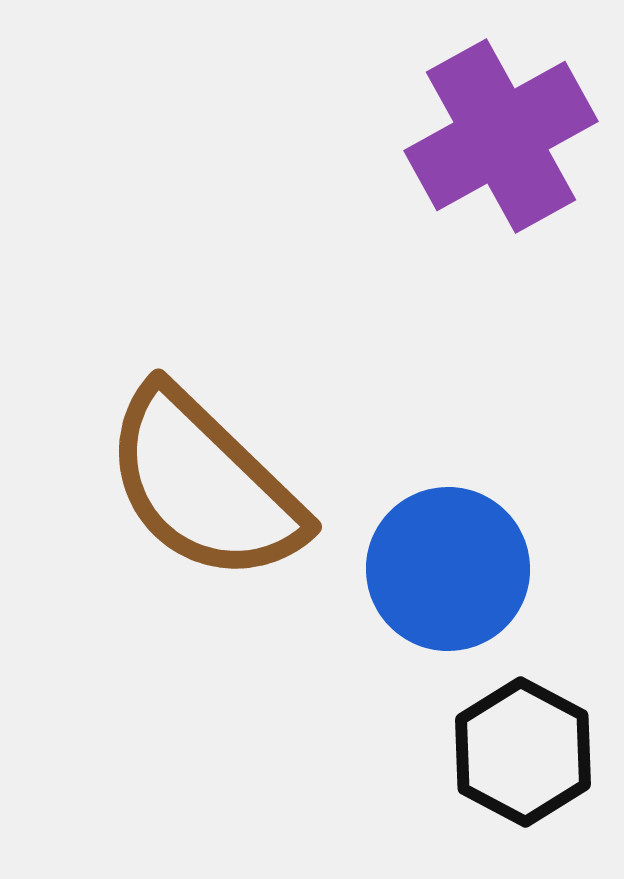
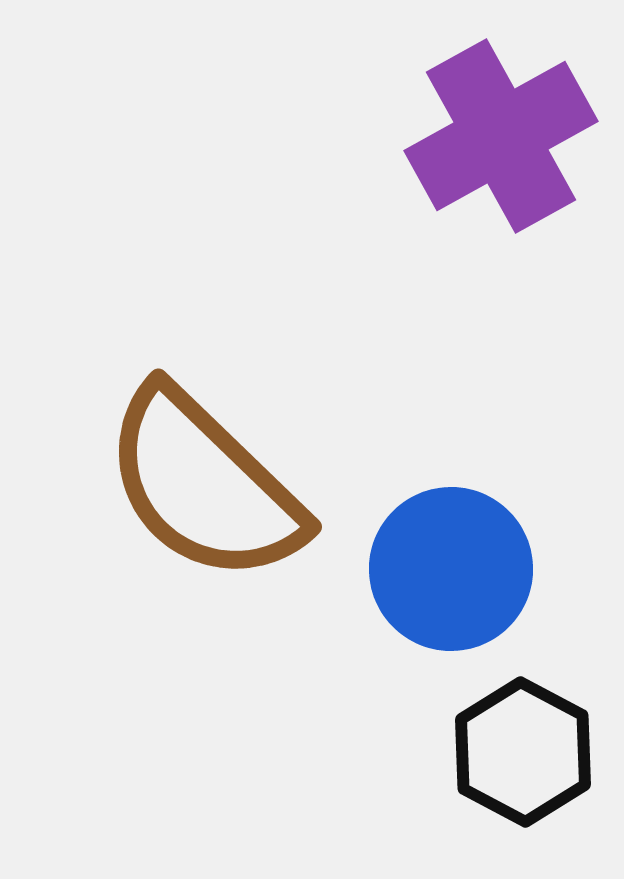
blue circle: moved 3 px right
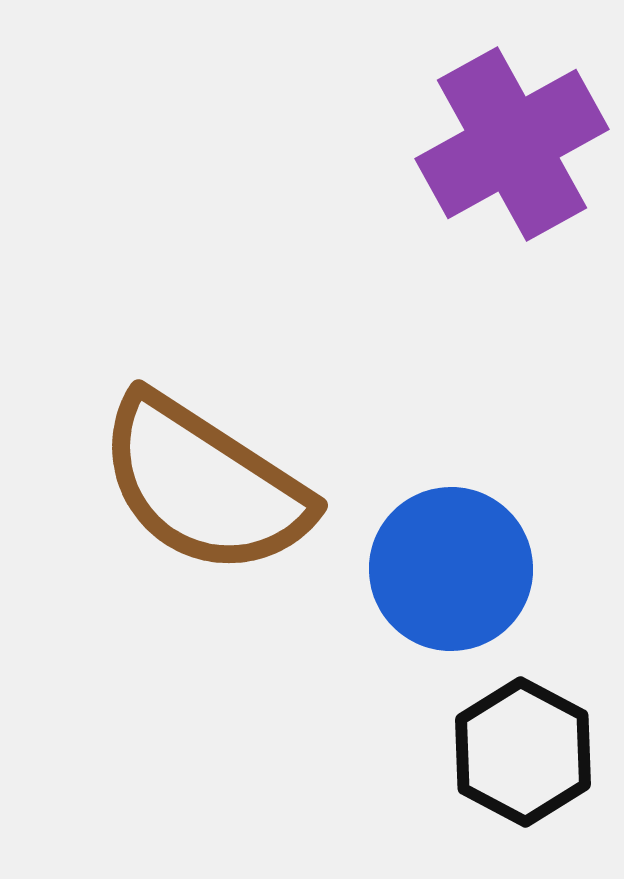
purple cross: moved 11 px right, 8 px down
brown semicircle: rotated 11 degrees counterclockwise
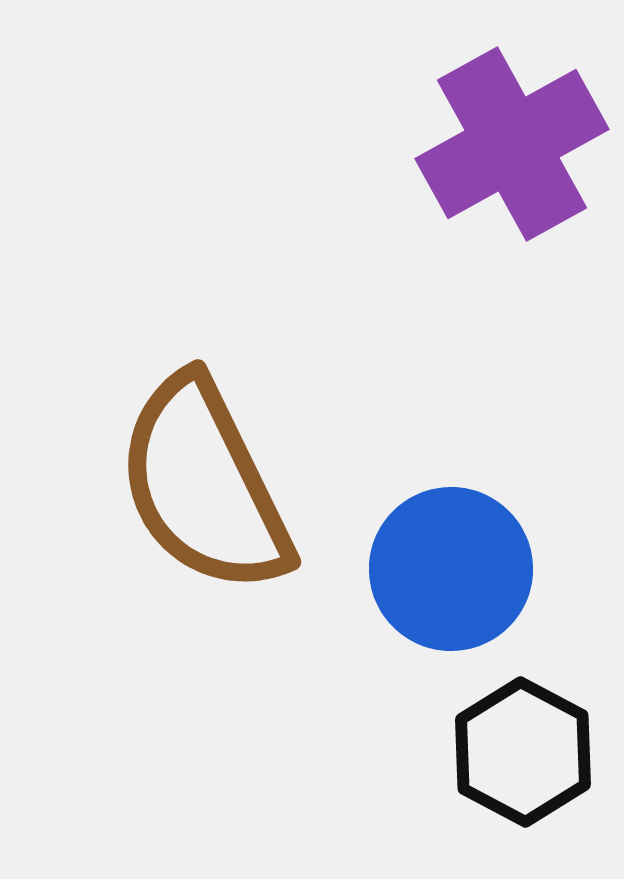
brown semicircle: rotated 31 degrees clockwise
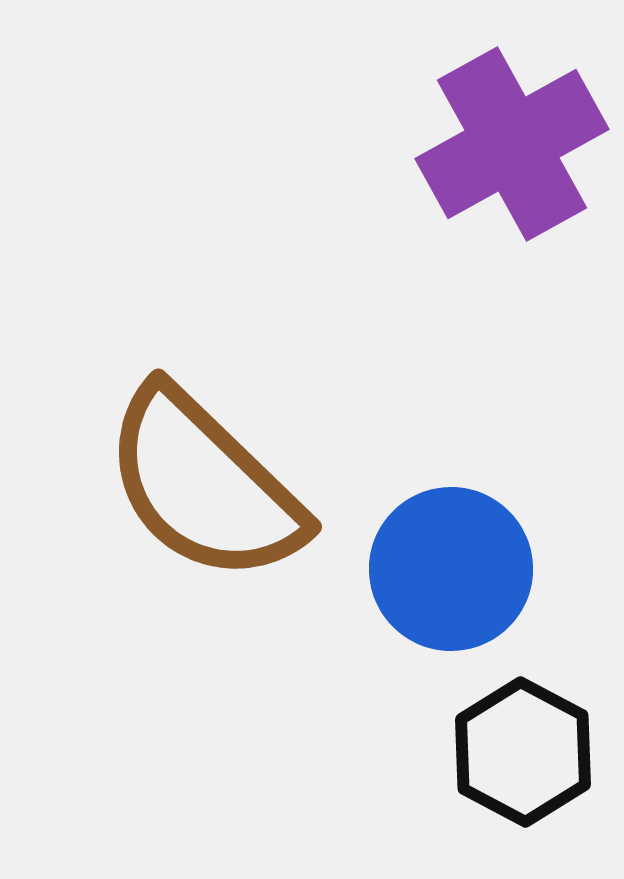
brown semicircle: rotated 20 degrees counterclockwise
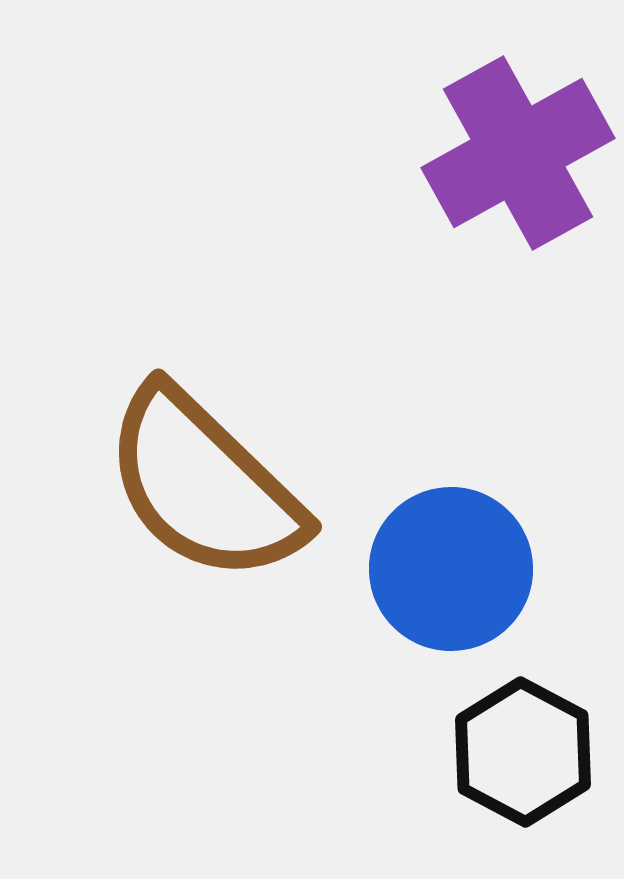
purple cross: moved 6 px right, 9 px down
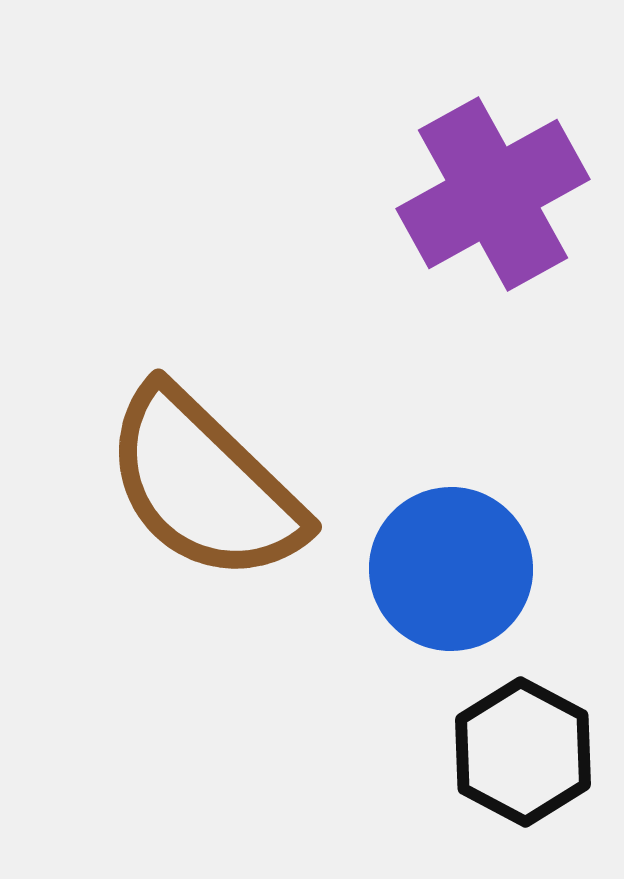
purple cross: moved 25 px left, 41 px down
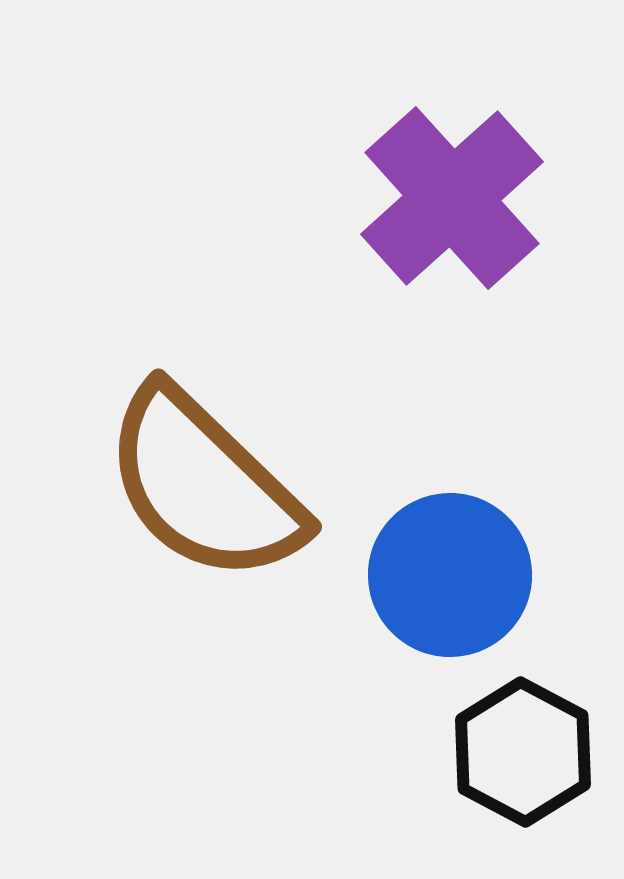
purple cross: moved 41 px left, 4 px down; rotated 13 degrees counterclockwise
blue circle: moved 1 px left, 6 px down
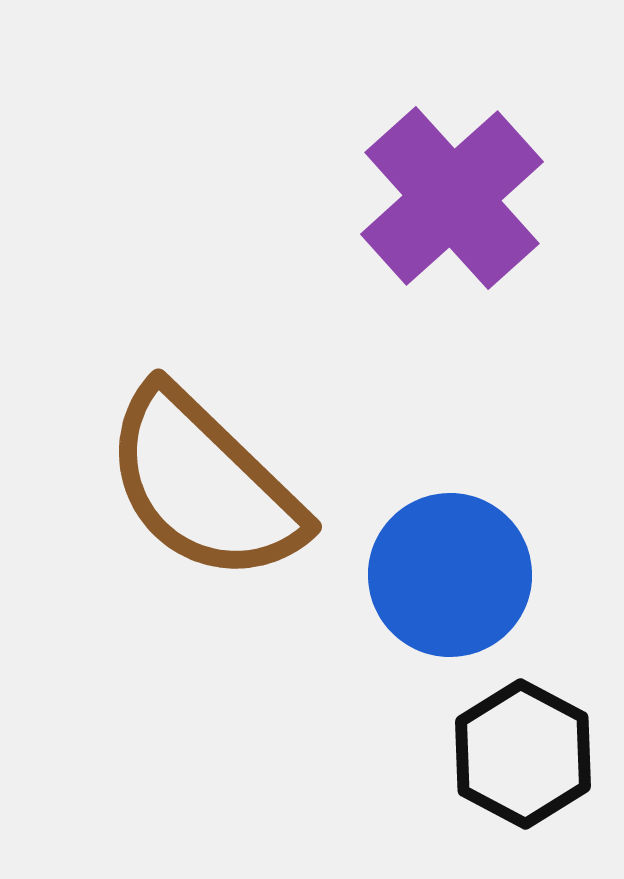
black hexagon: moved 2 px down
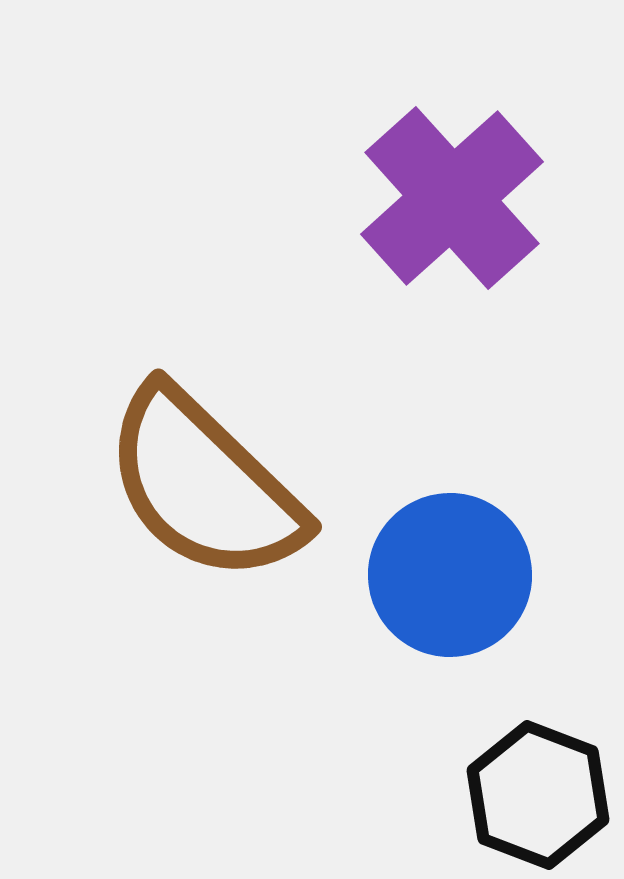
black hexagon: moved 15 px right, 41 px down; rotated 7 degrees counterclockwise
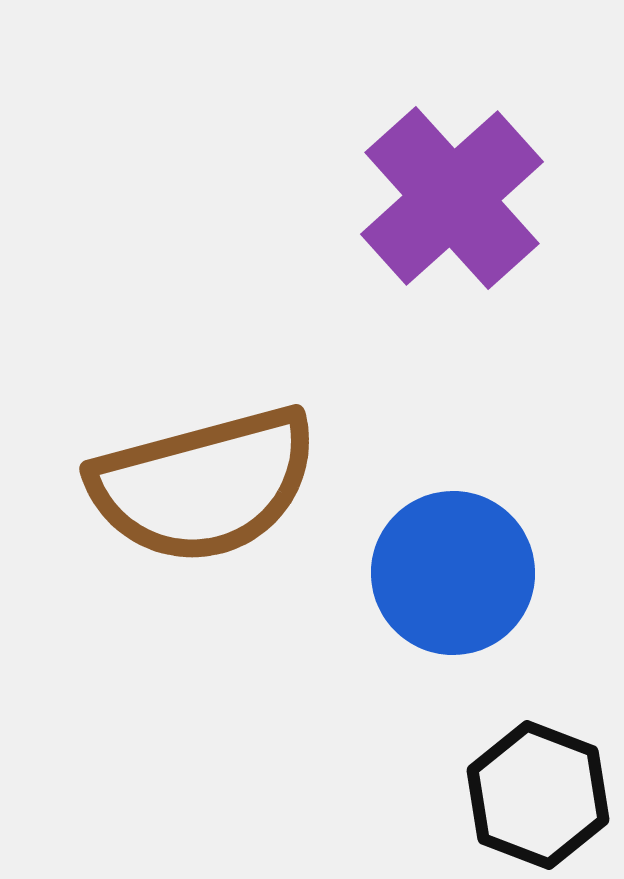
brown semicircle: rotated 59 degrees counterclockwise
blue circle: moved 3 px right, 2 px up
